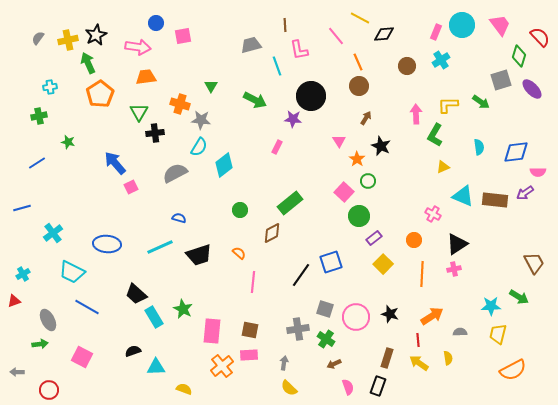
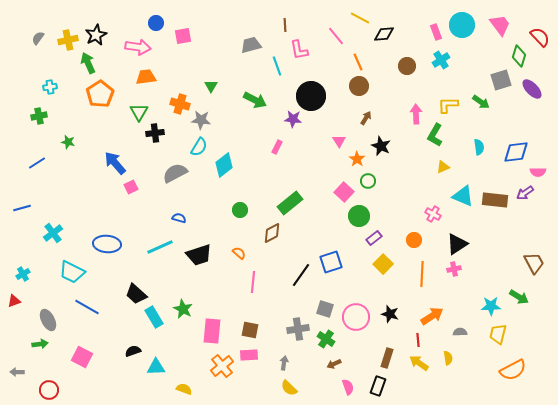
pink rectangle at (436, 32): rotated 42 degrees counterclockwise
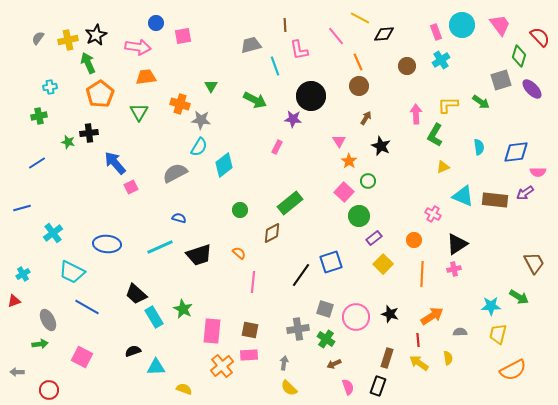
cyan line at (277, 66): moved 2 px left
black cross at (155, 133): moved 66 px left
orange star at (357, 159): moved 8 px left, 2 px down
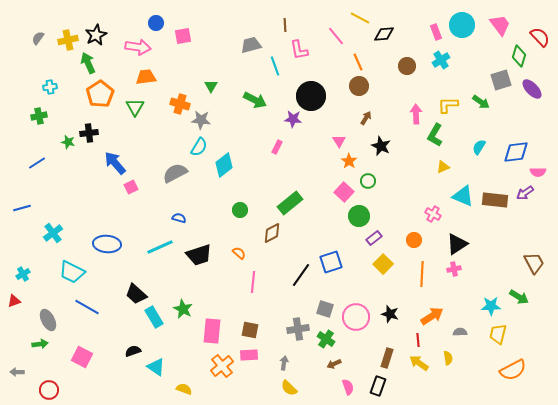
green triangle at (139, 112): moved 4 px left, 5 px up
cyan semicircle at (479, 147): rotated 140 degrees counterclockwise
cyan triangle at (156, 367): rotated 36 degrees clockwise
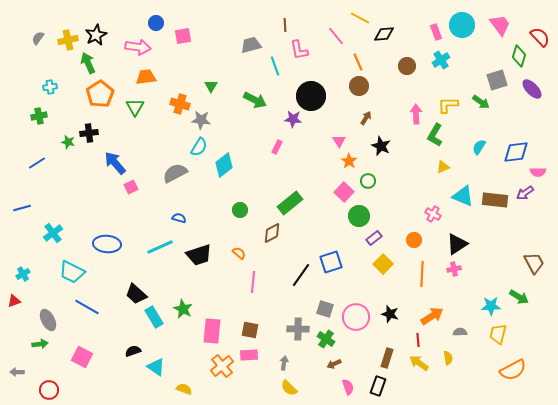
gray square at (501, 80): moved 4 px left
gray cross at (298, 329): rotated 10 degrees clockwise
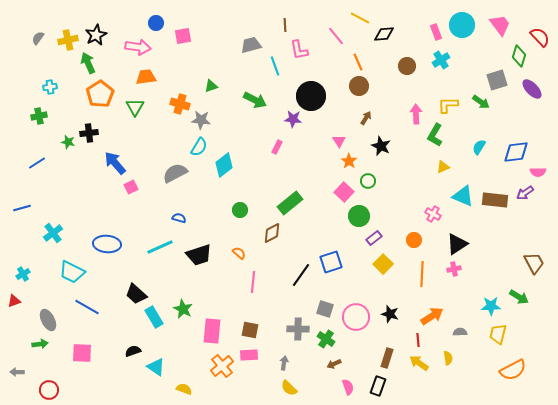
green triangle at (211, 86): rotated 40 degrees clockwise
pink square at (82, 357): moved 4 px up; rotated 25 degrees counterclockwise
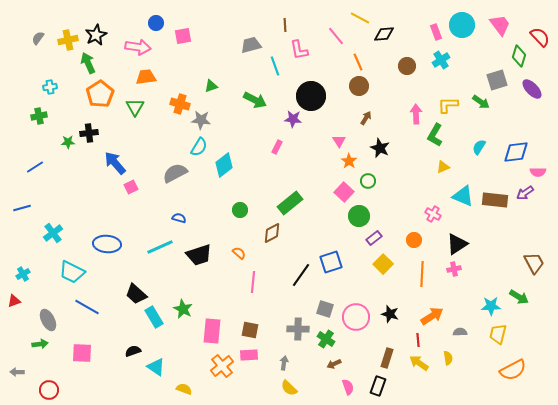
green star at (68, 142): rotated 16 degrees counterclockwise
black star at (381, 146): moved 1 px left, 2 px down
blue line at (37, 163): moved 2 px left, 4 px down
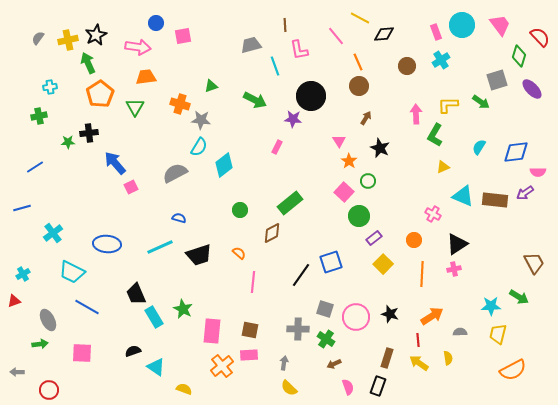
black trapezoid at (136, 294): rotated 25 degrees clockwise
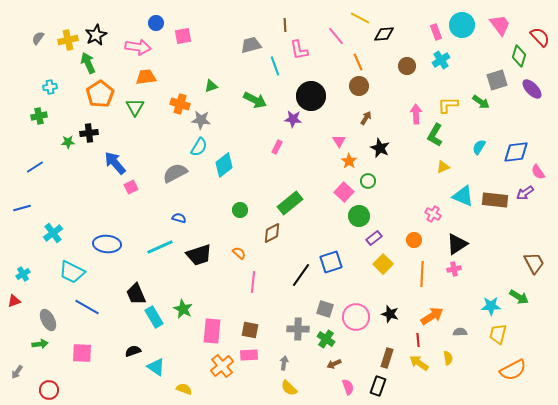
pink semicircle at (538, 172): rotated 56 degrees clockwise
gray arrow at (17, 372): rotated 56 degrees counterclockwise
